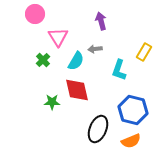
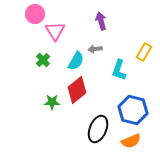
pink triangle: moved 3 px left, 6 px up
red diamond: rotated 64 degrees clockwise
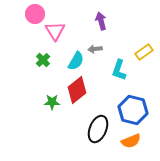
yellow rectangle: rotated 24 degrees clockwise
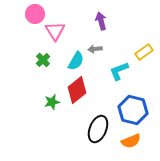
cyan L-shape: moved 1 px down; rotated 50 degrees clockwise
green star: rotated 14 degrees counterclockwise
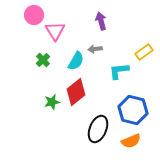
pink circle: moved 1 px left, 1 px down
cyan L-shape: rotated 15 degrees clockwise
red diamond: moved 1 px left, 2 px down
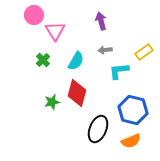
gray arrow: moved 10 px right, 1 px down
red diamond: moved 1 px right, 1 px down; rotated 36 degrees counterclockwise
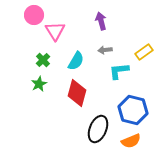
green star: moved 13 px left, 18 px up; rotated 14 degrees counterclockwise
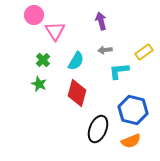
green star: rotated 21 degrees counterclockwise
